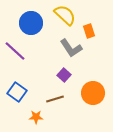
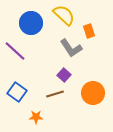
yellow semicircle: moved 1 px left
brown line: moved 5 px up
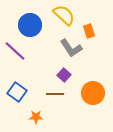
blue circle: moved 1 px left, 2 px down
brown line: rotated 18 degrees clockwise
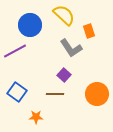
purple line: rotated 70 degrees counterclockwise
orange circle: moved 4 px right, 1 px down
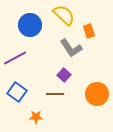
purple line: moved 7 px down
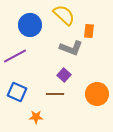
orange rectangle: rotated 24 degrees clockwise
gray L-shape: rotated 35 degrees counterclockwise
purple line: moved 2 px up
blue square: rotated 12 degrees counterclockwise
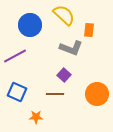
orange rectangle: moved 1 px up
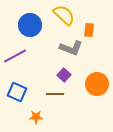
orange circle: moved 10 px up
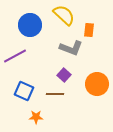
blue square: moved 7 px right, 1 px up
